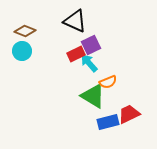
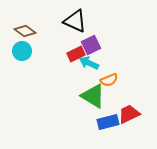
brown diamond: rotated 15 degrees clockwise
cyan arrow: rotated 24 degrees counterclockwise
orange semicircle: moved 1 px right, 2 px up
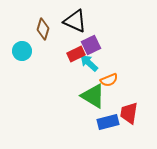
brown diamond: moved 18 px right, 2 px up; rotated 70 degrees clockwise
cyan arrow: rotated 18 degrees clockwise
red trapezoid: moved 1 px up; rotated 55 degrees counterclockwise
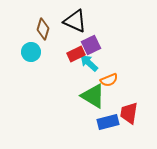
cyan circle: moved 9 px right, 1 px down
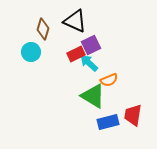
red trapezoid: moved 4 px right, 2 px down
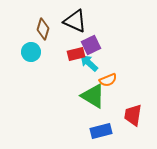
red rectangle: rotated 12 degrees clockwise
orange semicircle: moved 1 px left
blue rectangle: moved 7 px left, 9 px down
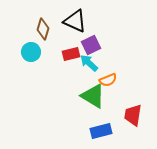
red rectangle: moved 5 px left
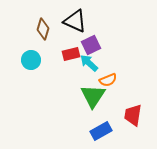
cyan circle: moved 8 px down
green triangle: rotated 32 degrees clockwise
blue rectangle: rotated 15 degrees counterclockwise
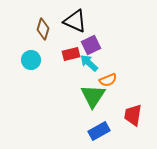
blue rectangle: moved 2 px left
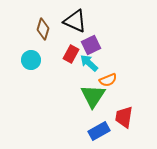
red rectangle: rotated 48 degrees counterclockwise
red trapezoid: moved 9 px left, 2 px down
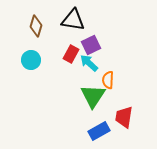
black triangle: moved 2 px left, 1 px up; rotated 15 degrees counterclockwise
brown diamond: moved 7 px left, 3 px up
orange semicircle: rotated 114 degrees clockwise
